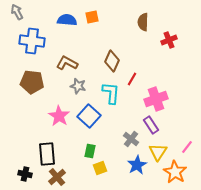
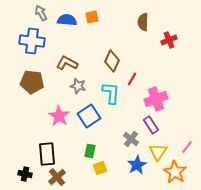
gray arrow: moved 24 px right, 1 px down
blue square: rotated 15 degrees clockwise
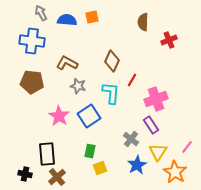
red line: moved 1 px down
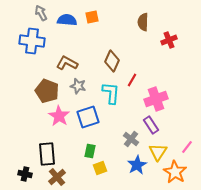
brown pentagon: moved 15 px right, 9 px down; rotated 15 degrees clockwise
blue square: moved 1 px left, 1 px down; rotated 15 degrees clockwise
